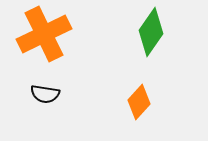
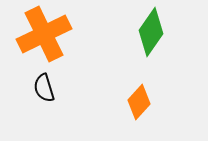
black semicircle: moved 1 px left, 6 px up; rotated 64 degrees clockwise
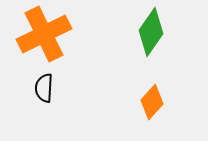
black semicircle: rotated 20 degrees clockwise
orange diamond: moved 13 px right
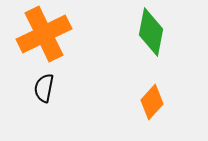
green diamond: rotated 24 degrees counterclockwise
black semicircle: rotated 8 degrees clockwise
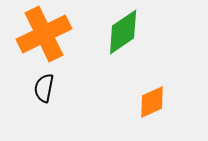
green diamond: moved 28 px left; rotated 45 degrees clockwise
orange diamond: rotated 24 degrees clockwise
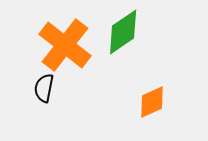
orange cross: moved 21 px right, 11 px down; rotated 26 degrees counterclockwise
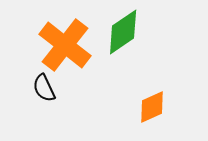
black semicircle: rotated 36 degrees counterclockwise
orange diamond: moved 5 px down
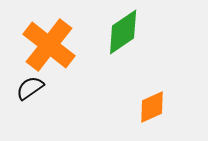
orange cross: moved 16 px left
black semicircle: moved 14 px left; rotated 80 degrees clockwise
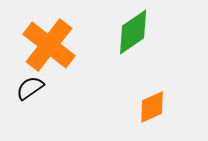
green diamond: moved 10 px right
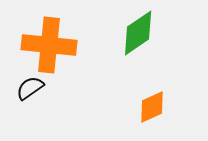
green diamond: moved 5 px right, 1 px down
orange cross: rotated 32 degrees counterclockwise
